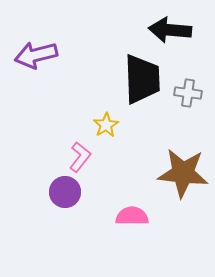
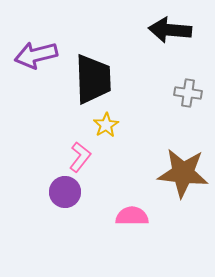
black trapezoid: moved 49 px left
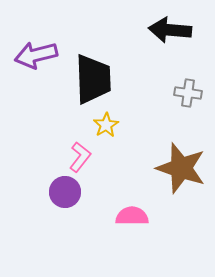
brown star: moved 2 px left, 5 px up; rotated 12 degrees clockwise
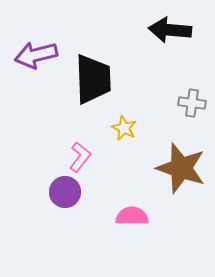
gray cross: moved 4 px right, 10 px down
yellow star: moved 18 px right, 3 px down; rotated 15 degrees counterclockwise
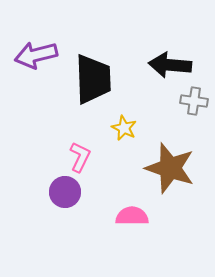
black arrow: moved 35 px down
gray cross: moved 2 px right, 2 px up
pink L-shape: rotated 12 degrees counterclockwise
brown star: moved 11 px left
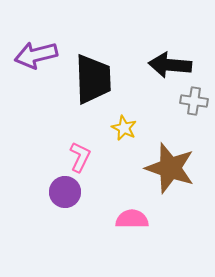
pink semicircle: moved 3 px down
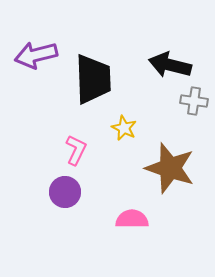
black arrow: rotated 9 degrees clockwise
pink L-shape: moved 4 px left, 7 px up
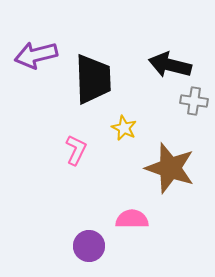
purple circle: moved 24 px right, 54 px down
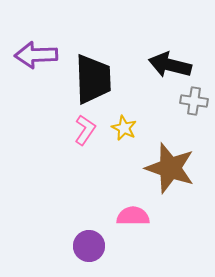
purple arrow: rotated 12 degrees clockwise
pink L-shape: moved 9 px right, 20 px up; rotated 8 degrees clockwise
pink semicircle: moved 1 px right, 3 px up
